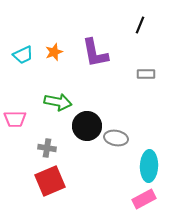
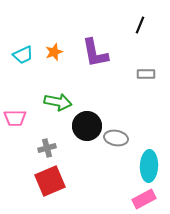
pink trapezoid: moved 1 px up
gray cross: rotated 24 degrees counterclockwise
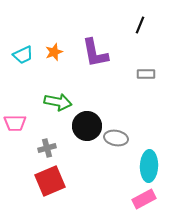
pink trapezoid: moved 5 px down
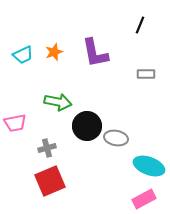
pink trapezoid: rotated 10 degrees counterclockwise
cyan ellipse: rotated 72 degrees counterclockwise
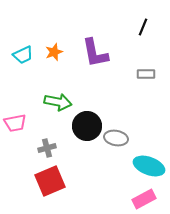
black line: moved 3 px right, 2 px down
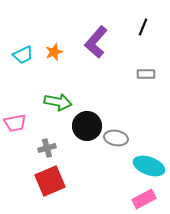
purple L-shape: moved 1 px right, 11 px up; rotated 52 degrees clockwise
